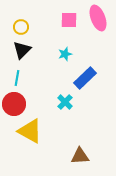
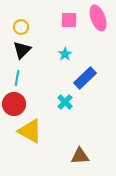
cyan star: rotated 16 degrees counterclockwise
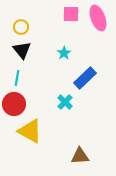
pink square: moved 2 px right, 6 px up
black triangle: rotated 24 degrees counterclockwise
cyan star: moved 1 px left, 1 px up
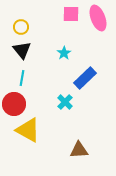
cyan line: moved 5 px right
yellow triangle: moved 2 px left, 1 px up
brown triangle: moved 1 px left, 6 px up
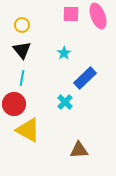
pink ellipse: moved 2 px up
yellow circle: moved 1 px right, 2 px up
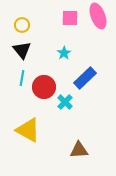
pink square: moved 1 px left, 4 px down
red circle: moved 30 px right, 17 px up
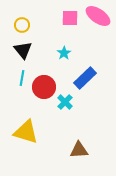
pink ellipse: rotated 35 degrees counterclockwise
black triangle: moved 1 px right
yellow triangle: moved 2 px left, 2 px down; rotated 12 degrees counterclockwise
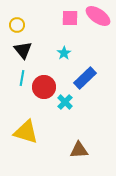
yellow circle: moved 5 px left
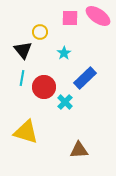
yellow circle: moved 23 px right, 7 px down
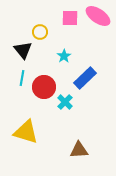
cyan star: moved 3 px down
